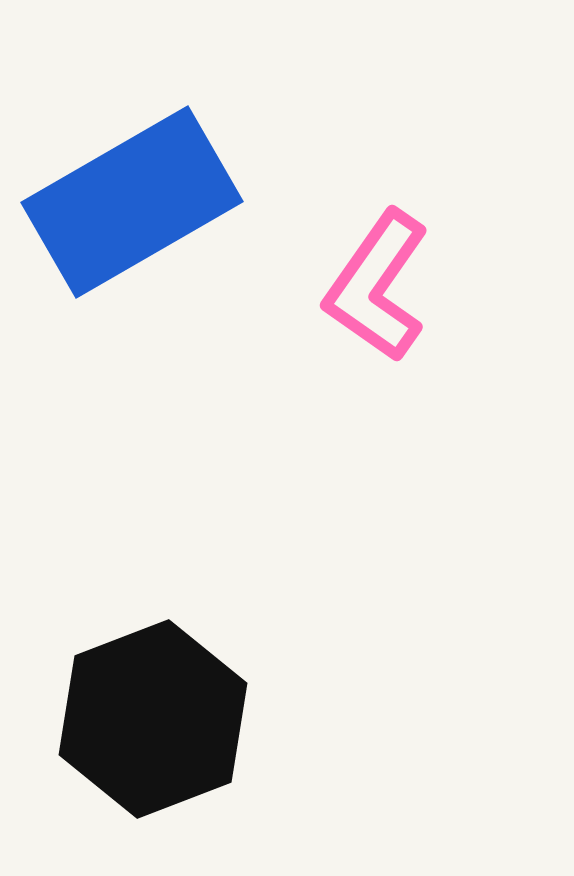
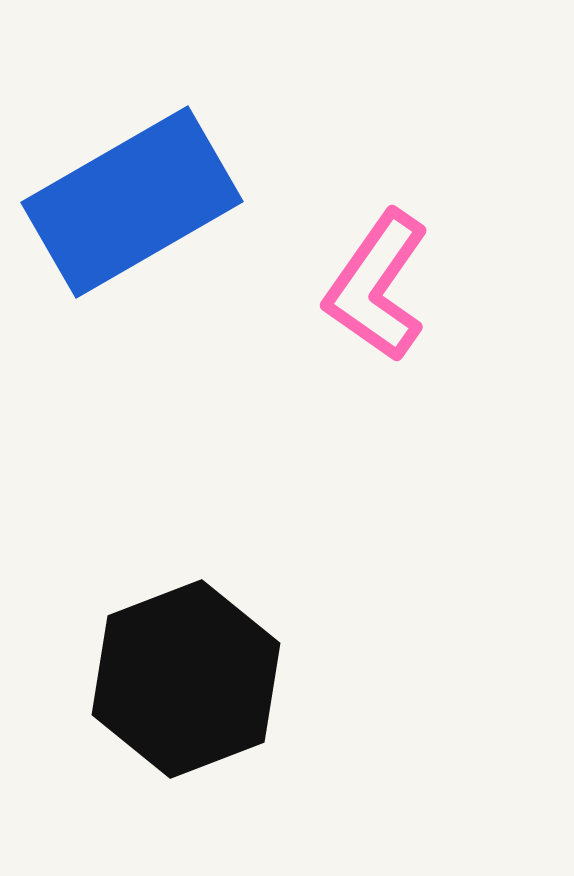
black hexagon: moved 33 px right, 40 px up
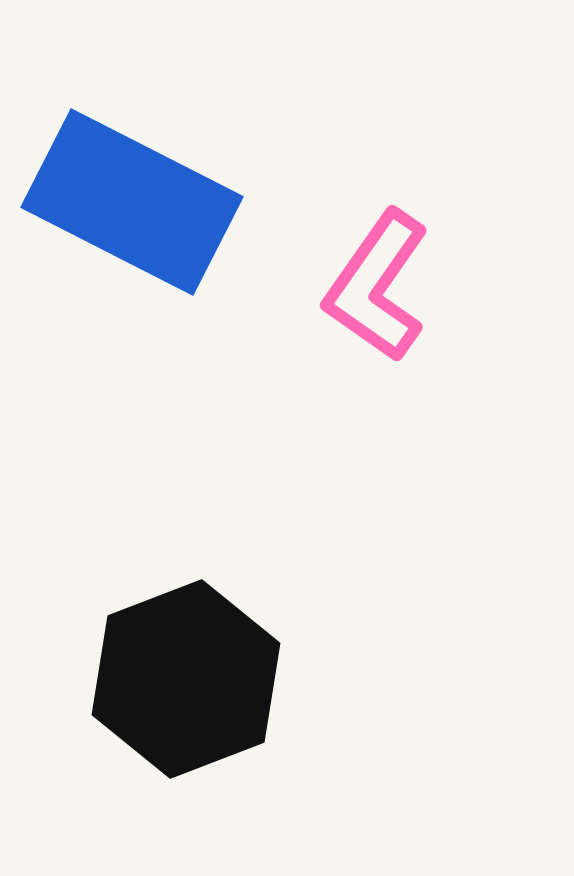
blue rectangle: rotated 57 degrees clockwise
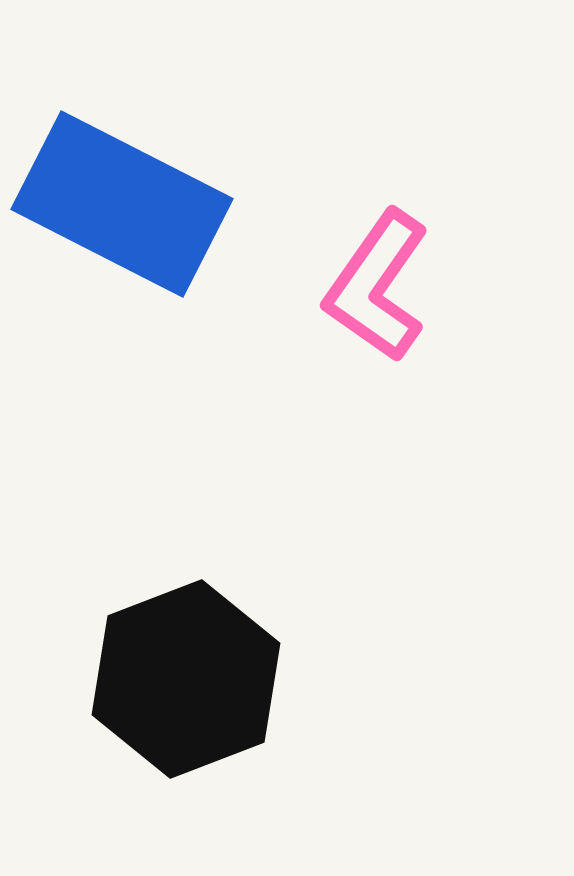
blue rectangle: moved 10 px left, 2 px down
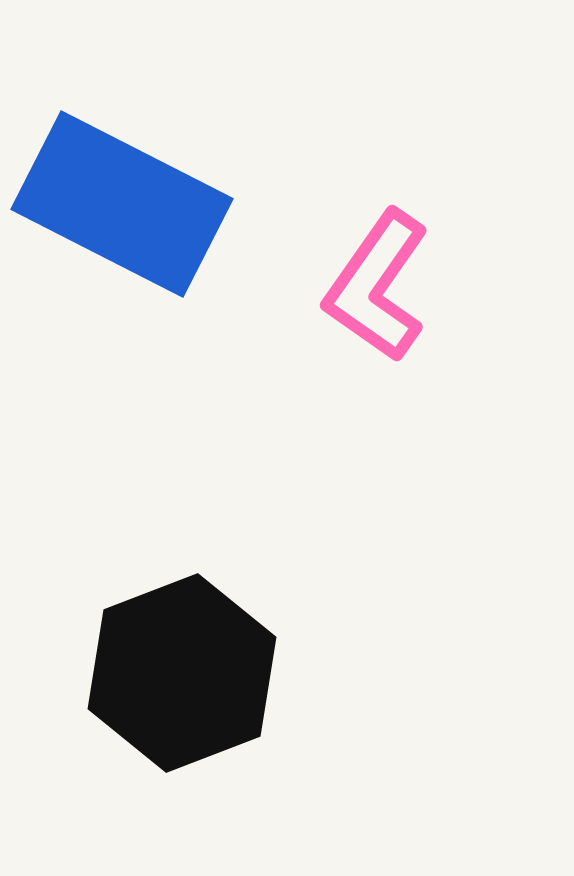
black hexagon: moved 4 px left, 6 px up
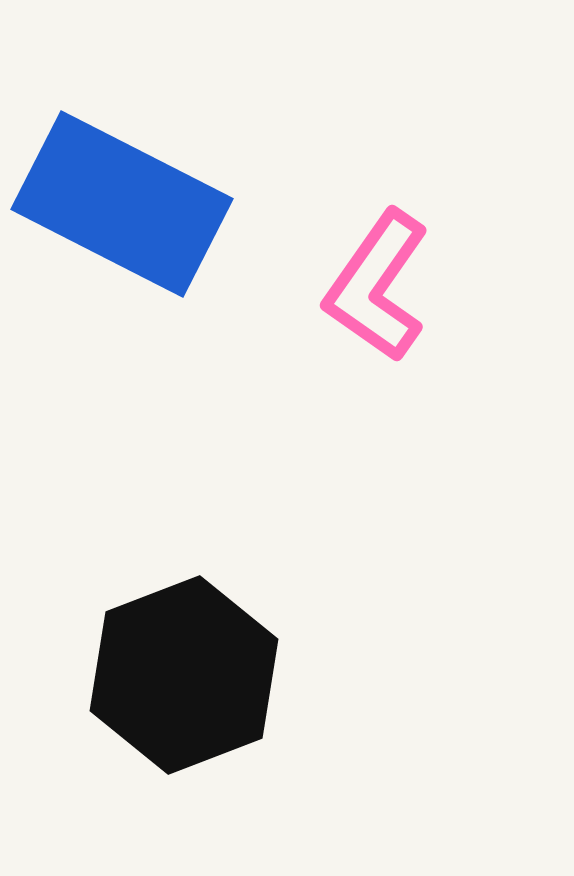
black hexagon: moved 2 px right, 2 px down
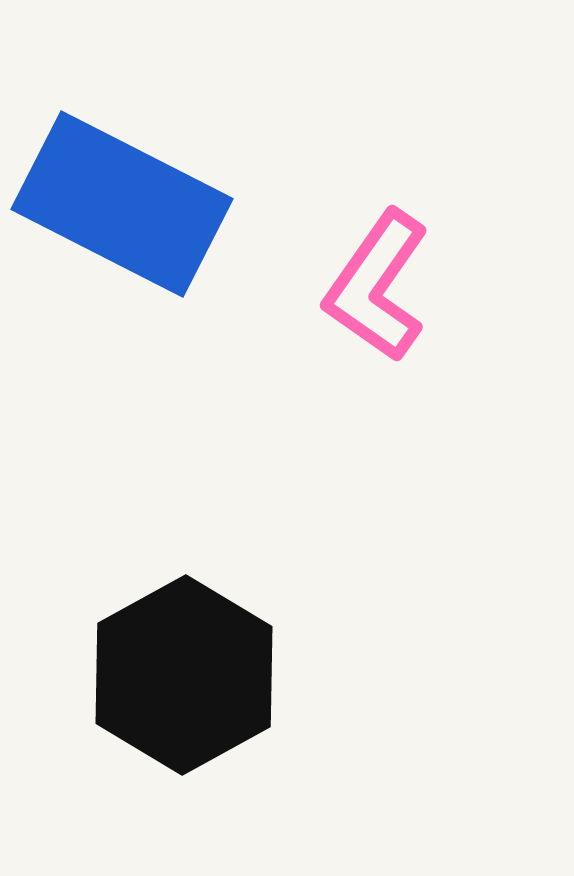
black hexagon: rotated 8 degrees counterclockwise
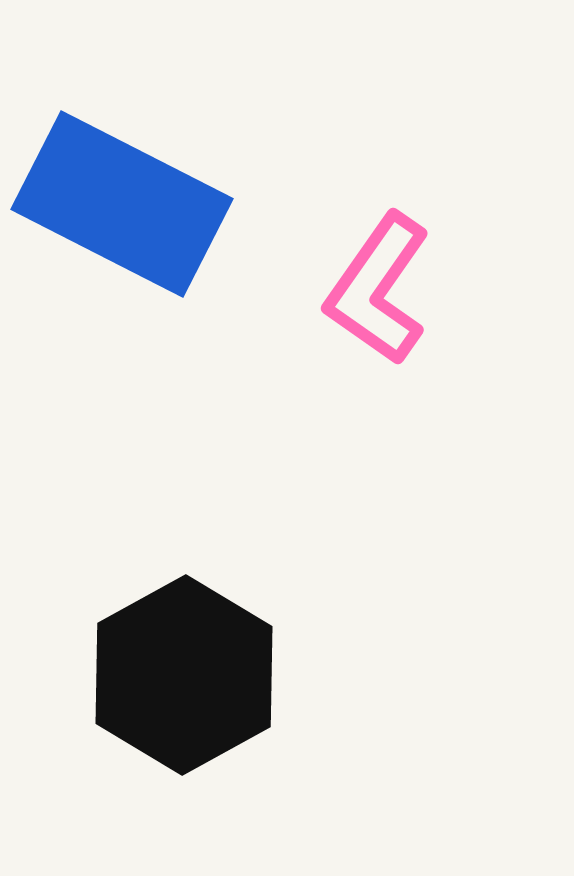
pink L-shape: moved 1 px right, 3 px down
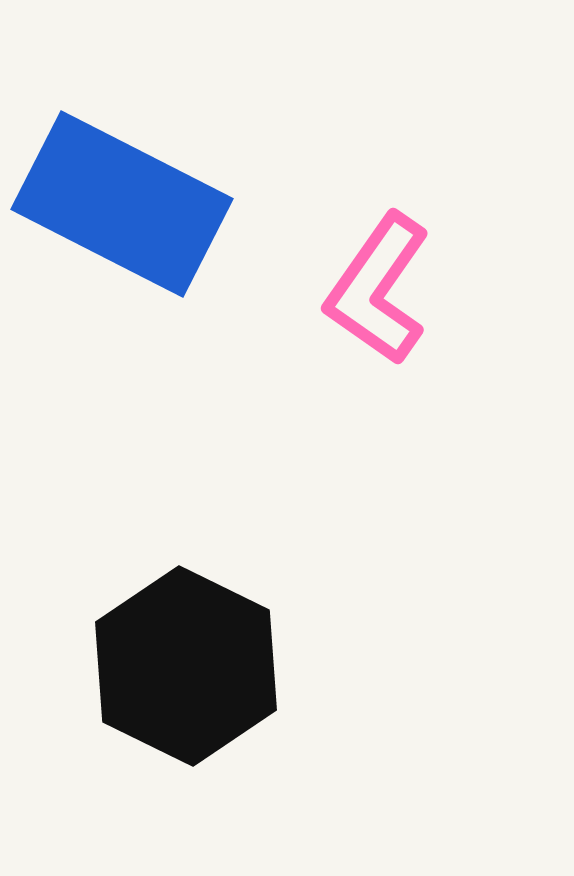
black hexagon: moved 2 px right, 9 px up; rotated 5 degrees counterclockwise
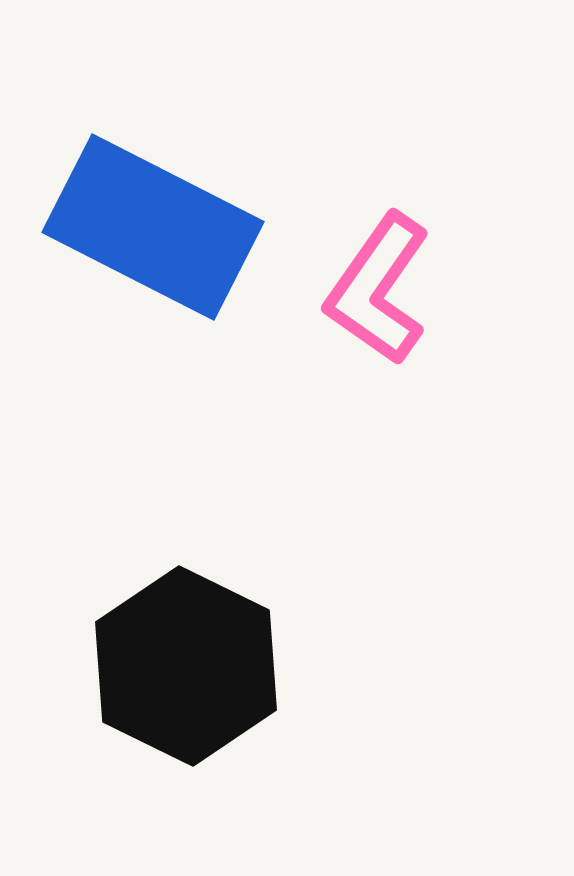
blue rectangle: moved 31 px right, 23 px down
